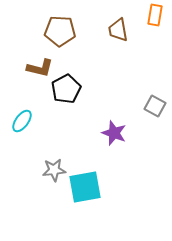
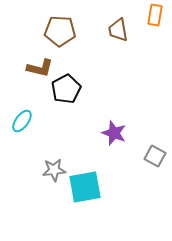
gray square: moved 50 px down
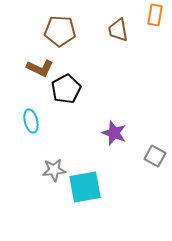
brown L-shape: rotated 12 degrees clockwise
cyan ellipse: moved 9 px right; rotated 50 degrees counterclockwise
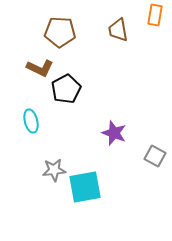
brown pentagon: moved 1 px down
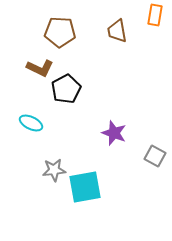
brown trapezoid: moved 1 px left, 1 px down
cyan ellipse: moved 2 px down; rotated 50 degrees counterclockwise
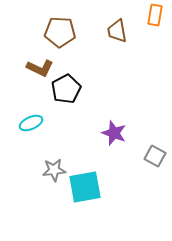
cyan ellipse: rotated 50 degrees counterclockwise
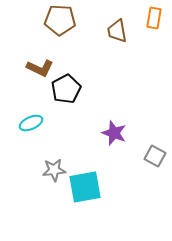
orange rectangle: moved 1 px left, 3 px down
brown pentagon: moved 12 px up
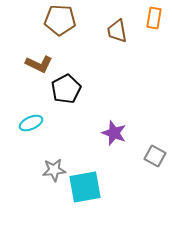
brown L-shape: moved 1 px left, 4 px up
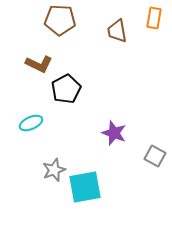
gray star: rotated 15 degrees counterclockwise
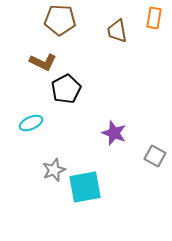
brown L-shape: moved 4 px right, 2 px up
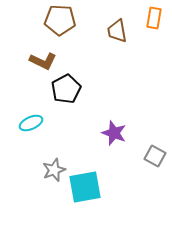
brown L-shape: moved 1 px up
